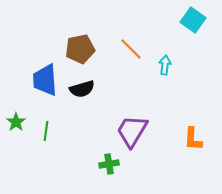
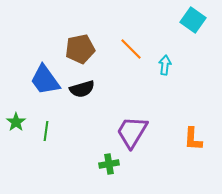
blue trapezoid: rotated 32 degrees counterclockwise
purple trapezoid: moved 1 px down
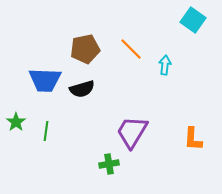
brown pentagon: moved 5 px right
blue trapezoid: rotated 52 degrees counterclockwise
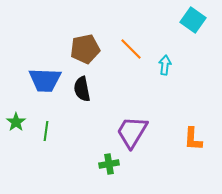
black semicircle: rotated 95 degrees clockwise
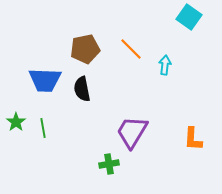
cyan square: moved 4 px left, 3 px up
green line: moved 3 px left, 3 px up; rotated 18 degrees counterclockwise
